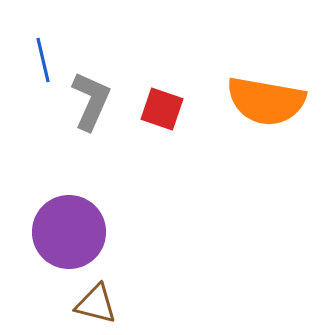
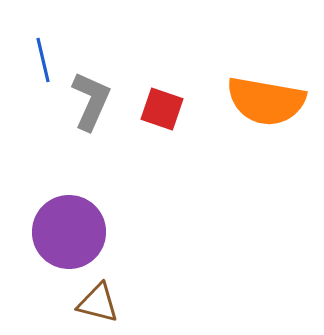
brown triangle: moved 2 px right, 1 px up
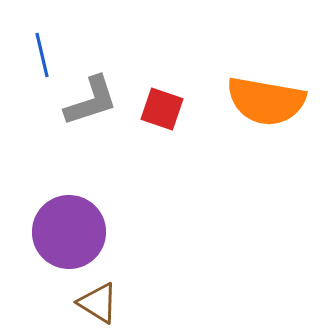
blue line: moved 1 px left, 5 px up
gray L-shape: rotated 48 degrees clockwise
brown triangle: rotated 18 degrees clockwise
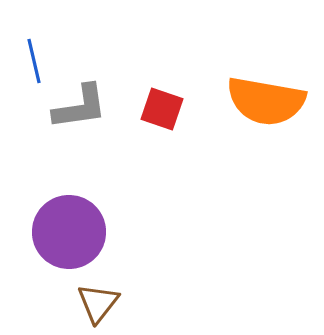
blue line: moved 8 px left, 6 px down
gray L-shape: moved 11 px left, 6 px down; rotated 10 degrees clockwise
brown triangle: rotated 36 degrees clockwise
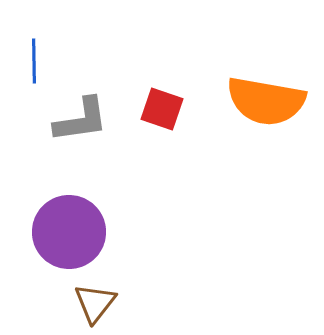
blue line: rotated 12 degrees clockwise
gray L-shape: moved 1 px right, 13 px down
brown triangle: moved 3 px left
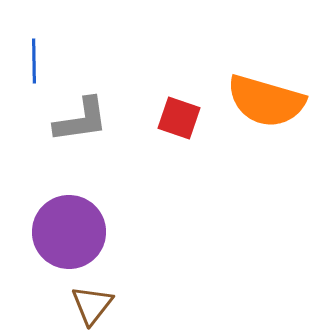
orange semicircle: rotated 6 degrees clockwise
red square: moved 17 px right, 9 px down
brown triangle: moved 3 px left, 2 px down
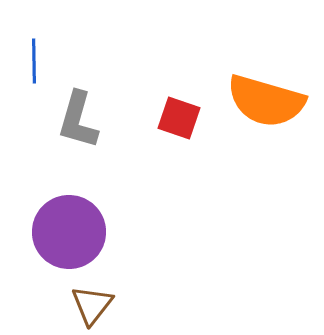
gray L-shape: moved 3 px left; rotated 114 degrees clockwise
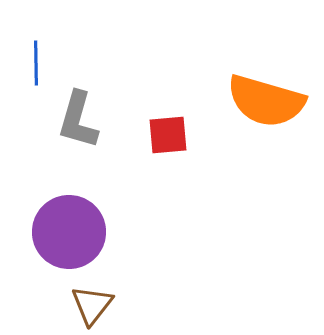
blue line: moved 2 px right, 2 px down
red square: moved 11 px left, 17 px down; rotated 24 degrees counterclockwise
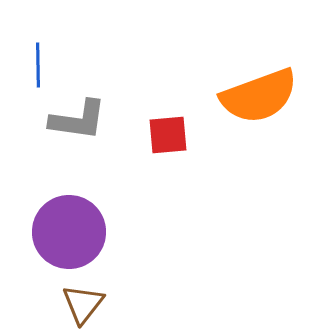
blue line: moved 2 px right, 2 px down
orange semicircle: moved 7 px left, 5 px up; rotated 36 degrees counterclockwise
gray L-shape: rotated 98 degrees counterclockwise
brown triangle: moved 9 px left, 1 px up
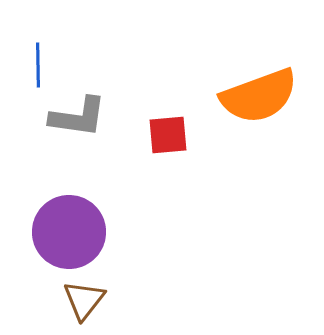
gray L-shape: moved 3 px up
brown triangle: moved 1 px right, 4 px up
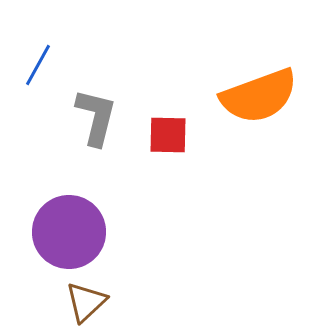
blue line: rotated 30 degrees clockwise
gray L-shape: moved 18 px right; rotated 84 degrees counterclockwise
red square: rotated 6 degrees clockwise
brown triangle: moved 2 px right, 2 px down; rotated 9 degrees clockwise
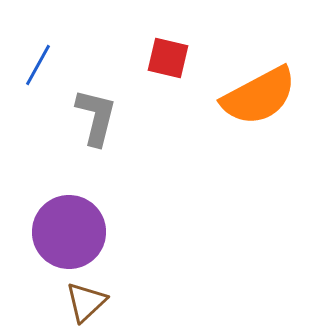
orange semicircle: rotated 8 degrees counterclockwise
red square: moved 77 px up; rotated 12 degrees clockwise
